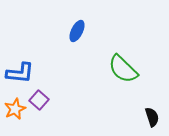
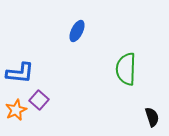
green semicircle: moved 3 px right; rotated 48 degrees clockwise
orange star: moved 1 px right, 1 px down
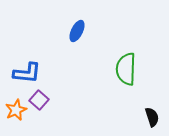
blue L-shape: moved 7 px right
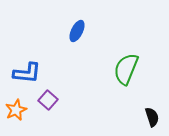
green semicircle: rotated 20 degrees clockwise
purple square: moved 9 px right
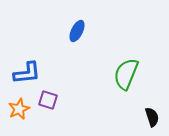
green semicircle: moved 5 px down
blue L-shape: rotated 12 degrees counterclockwise
purple square: rotated 24 degrees counterclockwise
orange star: moved 3 px right, 1 px up
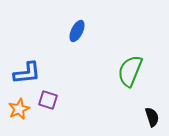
green semicircle: moved 4 px right, 3 px up
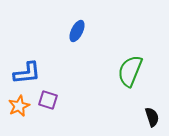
orange star: moved 3 px up
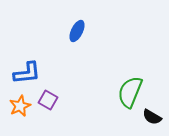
green semicircle: moved 21 px down
purple square: rotated 12 degrees clockwise
orange star: moved 1 px right
black semicircle: rotated 138 degrees clockwise
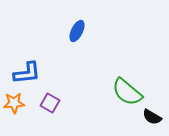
green semicircle: moved 3 px left; rotated 72 degrees counterclockwise
purple square: moved 2 px right, 3 px down
orange star: moved 6 px left, 3 px up; rotated 20 degrees clockwise
